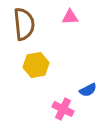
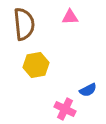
pink cross: moved 2 px right
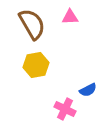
brown semicircle: moved 8 px right; rotated 24 degrees counterclockwise
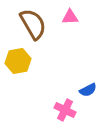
brown semicircle: moved 1 px right
yellow hexagon: moved 18 px left, 4 px up
pink cross: moved 1 px down
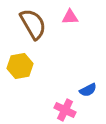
yellow hexagon: moved 2 px right, 5 px down
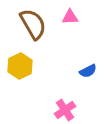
yellow hexagon: rotated 15 degrees counterclockwise
blue semicircle: moved 19 px up
pink cross: rotated 30 degrees clockwise
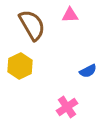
pink triangle: moved 2 px up
brown semicircle: moved 1 px left, 1 px down
pink cross: moved 2 px right, 3 px up
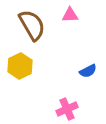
pink cross: moved 2 px down; rotated 10 degrees clockwise
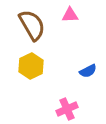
yellow hexagon: moved 11 px right
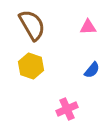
pink triangle: moved 18 px right, 12 px down
yellow hexagon: rotated 15 degrees counterclockwise
blue semicircle: moved 4 px right, 1 px up; rotated 24 degrees counterclockwise
